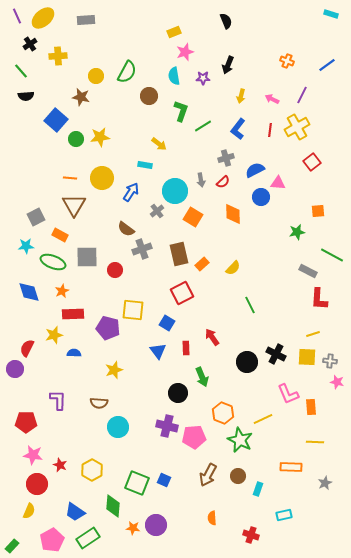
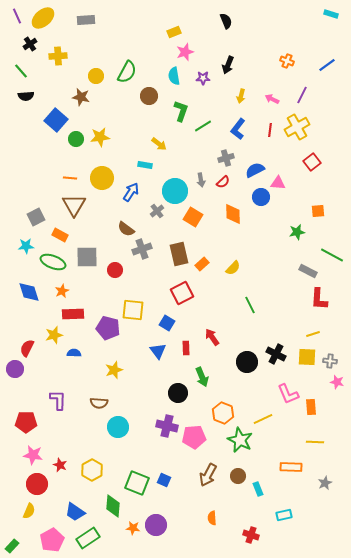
cyan rectangle at (258, 489): rotated 40 degrees counterclockwise
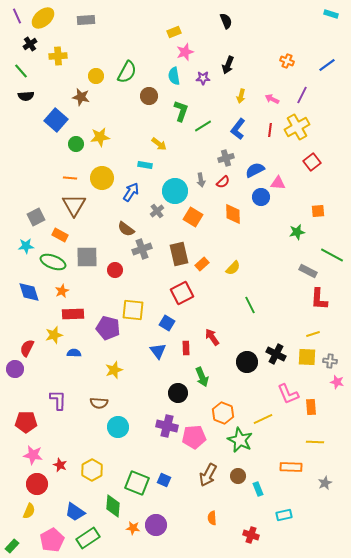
green circle at (76, 139): moved 5 px down
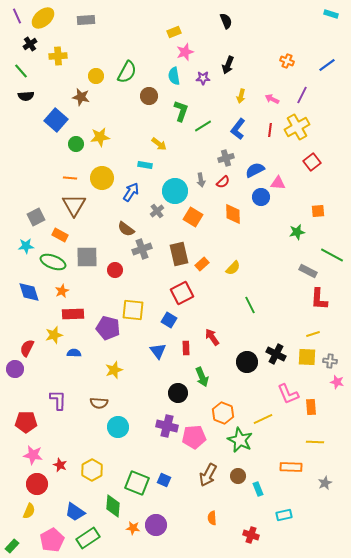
blue square at (167, 323): moved 2 px right, 3 px up
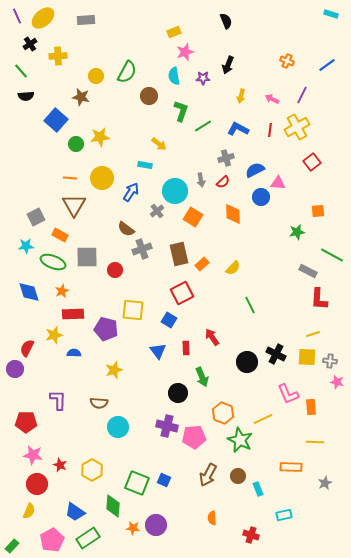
blue L-shape at (238, 129): rotated 80 degrees clockwise
purple pentagon at (108, 328): moved 2 px left, 1 px down
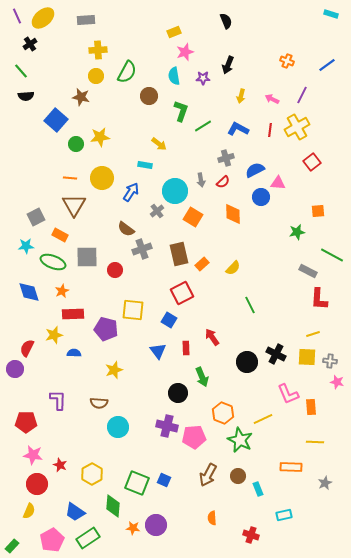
yellow cross at (58, 56): moved 40 px right, 6 px up
yellow hexagon at (92, 470): moved 4 px down
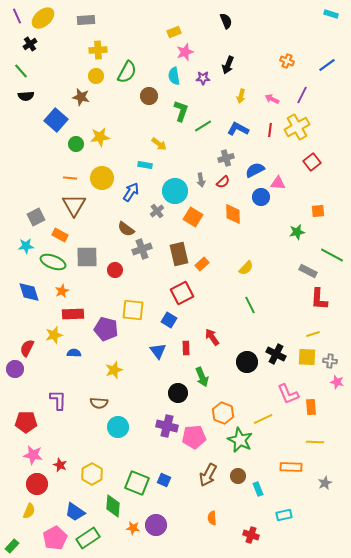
yellow semicircle at (233, 268): moved 13 px right
pink pentagon at (52, 540): moved 3 px right, 2 px up
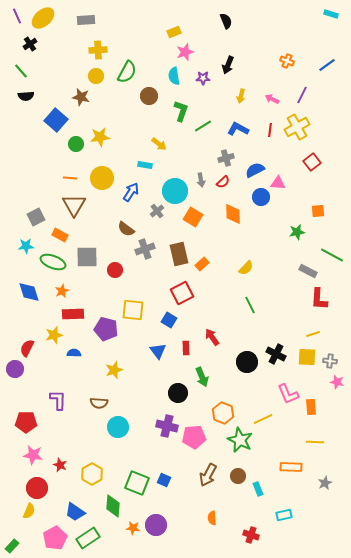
gray cross at (142, 249): moved 3 px right
red circle at (37, 484): moved 4 px down
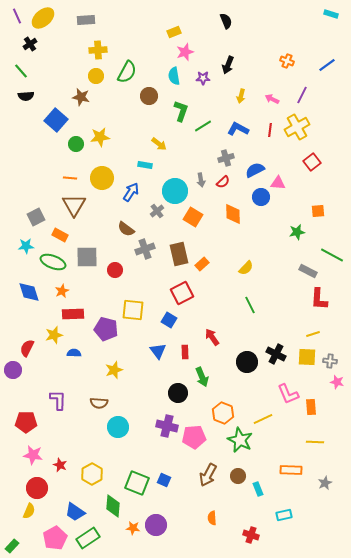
red rectangle at (186, 348): moved 1 px left, 4 px down
purple circle at (15, 369): moved 2 px left, 1 px down
orange rectangle at (291, 467): moved 3 px down
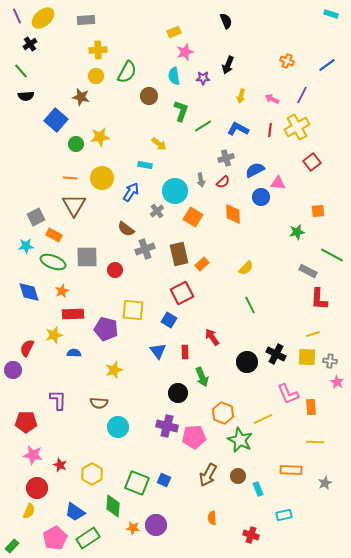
orange rectangle at (60, 235): moved 6 px left
pink star at (337, 382): rotated 16 degrees clockwise
